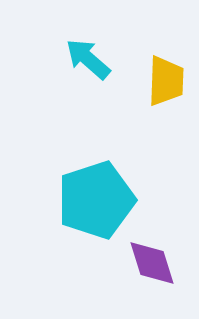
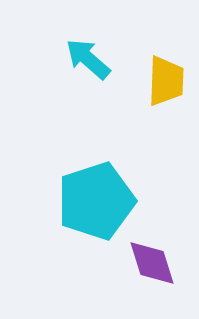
cyan pentagon: moved 1 px down
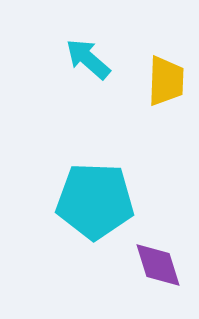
cyan pentagon: moved 1 px left; rotated 20 degrees clockwise
purple diamond: moved 6 px right, 2 px down
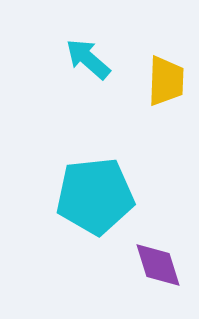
cyan pentagon: moved 5 px up; rotated 8 degrees counterclockwise
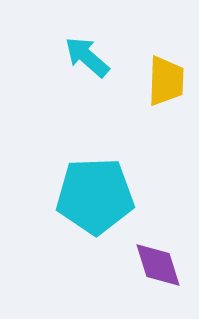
cyan arrow: moved 1 px left, 2 px up
cyan pentagon: rotated 4 degrees clockwise
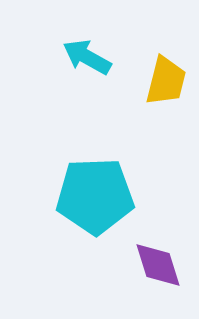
cyan arrow: rotated 12 degrees counterclockwise
yellow trapezoid: rotated 12 degrees clockwise
